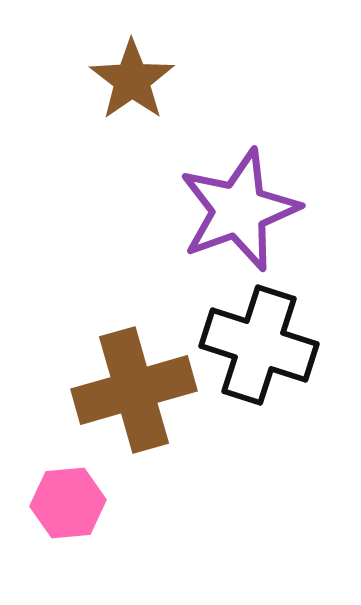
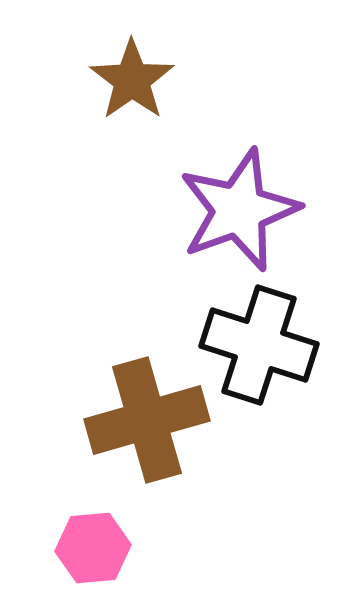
brown cross: moved 13 px right, 30 px down
pink hexagon: moved 25 px right, 45 px down
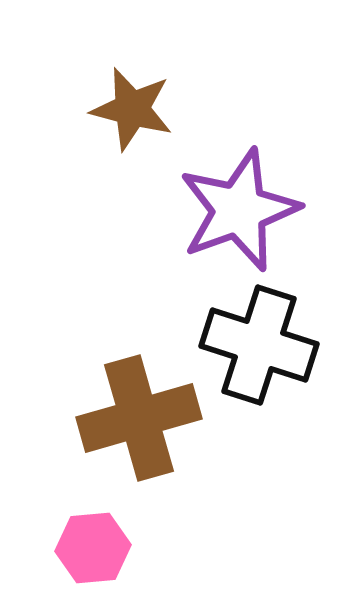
brown star: moved 29 px down; rotated 22 degrees counterclockwise
brown cross: moved 8 px left, 2 px up
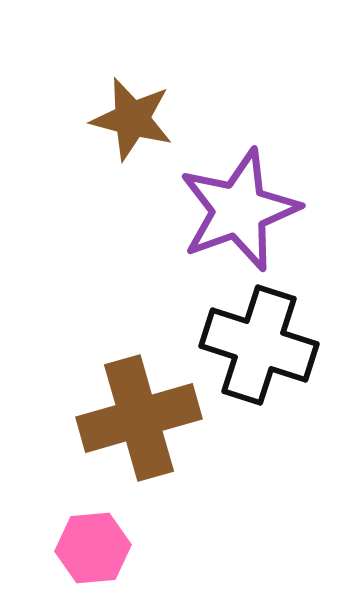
brown star: moved 10 px down
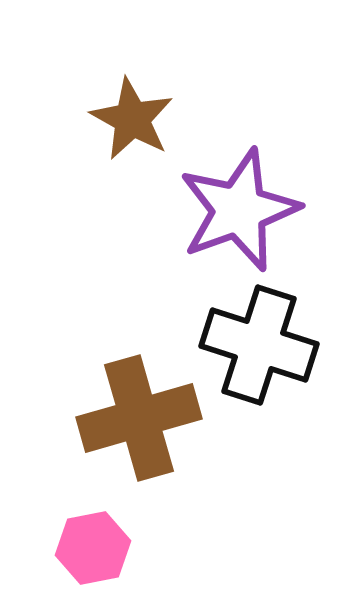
brown star: rotated 14 degrees clockwise
pink hexagon: rotated 6 degrees counterclockwise
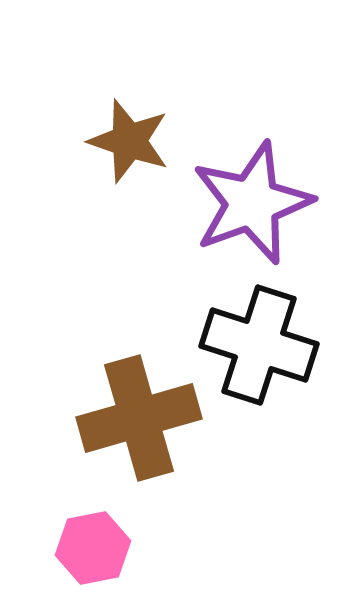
brown star: moved 3 px left, 22 px down; rotated 10 degrees counterclockwise
purple star: moved 13 px right, 7 px up
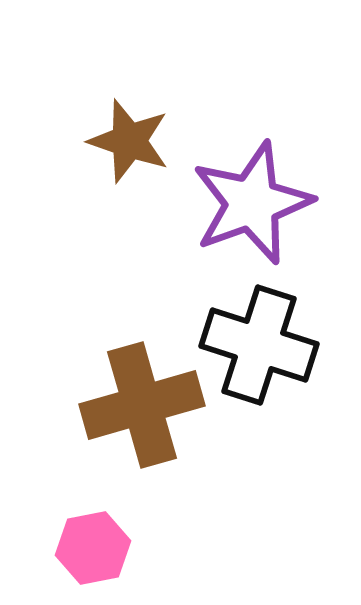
brown cross: moved 3 px right, 13 px up
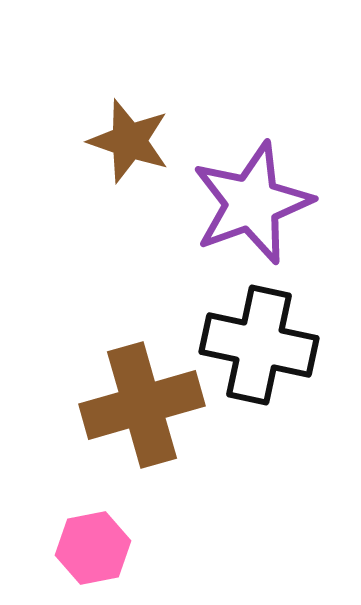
black cross: rotated 6 degrees counterclockwise
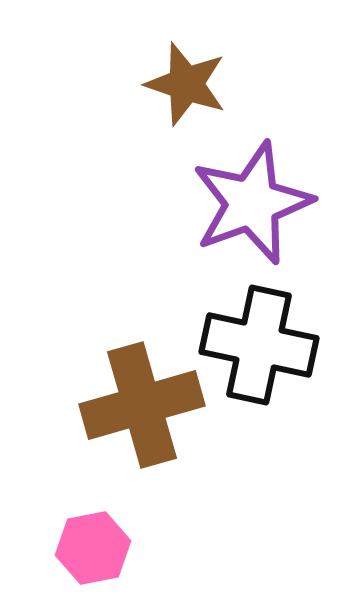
brown star: moved 57 px right, 57 px up
